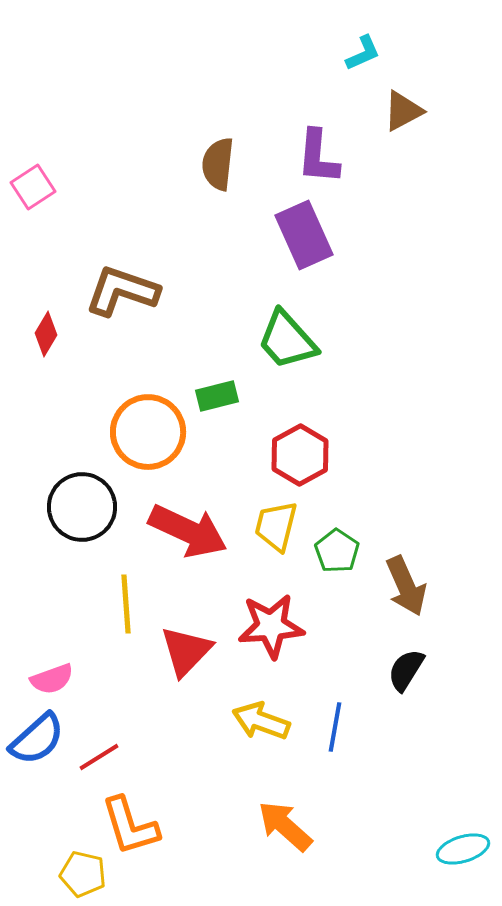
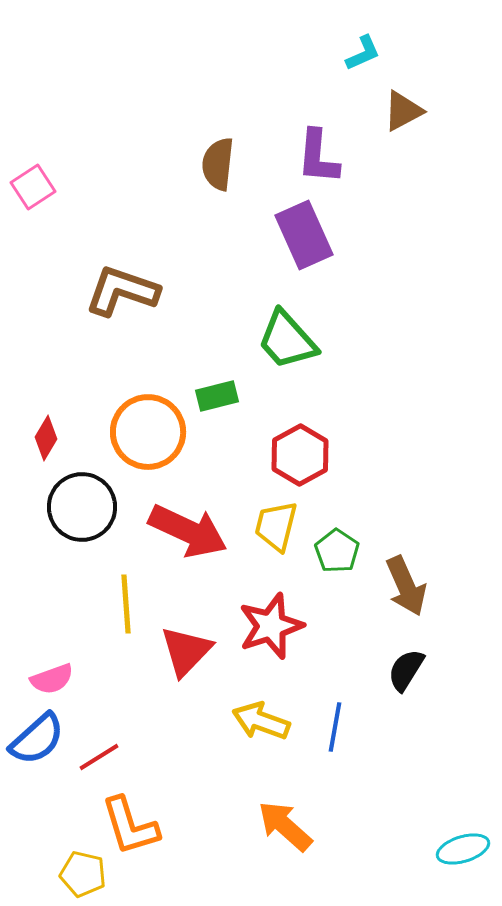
red diamond: moved 104 px down
red star: rotated 14 degrees counterclockwise
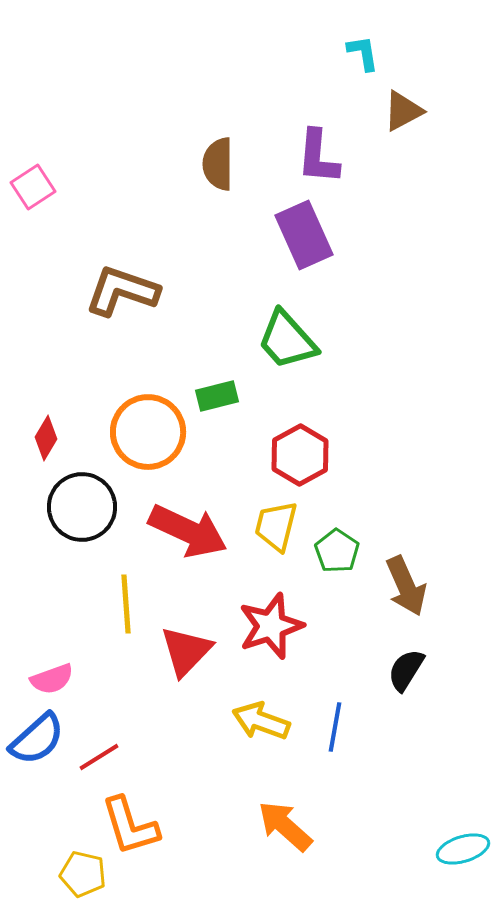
cyan L-shape: rotated 75 degrees counterclockwise
brown semicircle: rotated 6 degrees counterclockwise
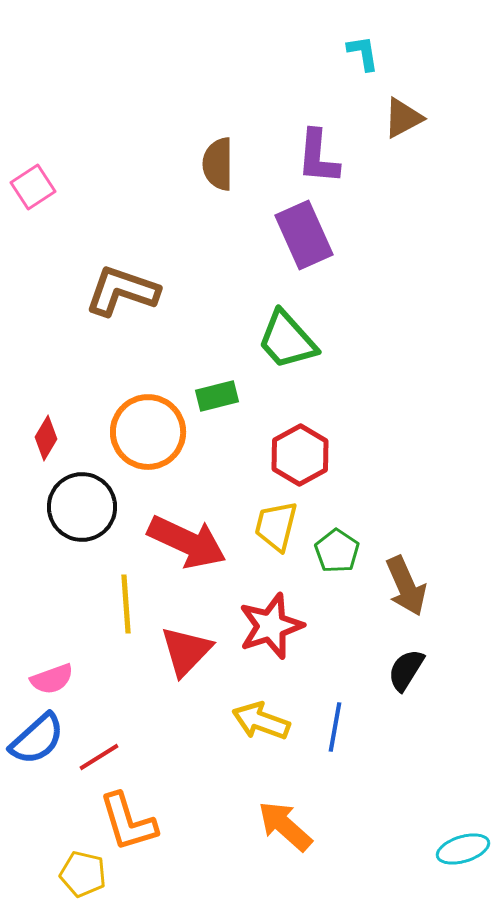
brown triangle: moved 7 px down
red arrow: moved 1 px left, 11 px down
orange L-shape: moved 2 px left, 4 px up
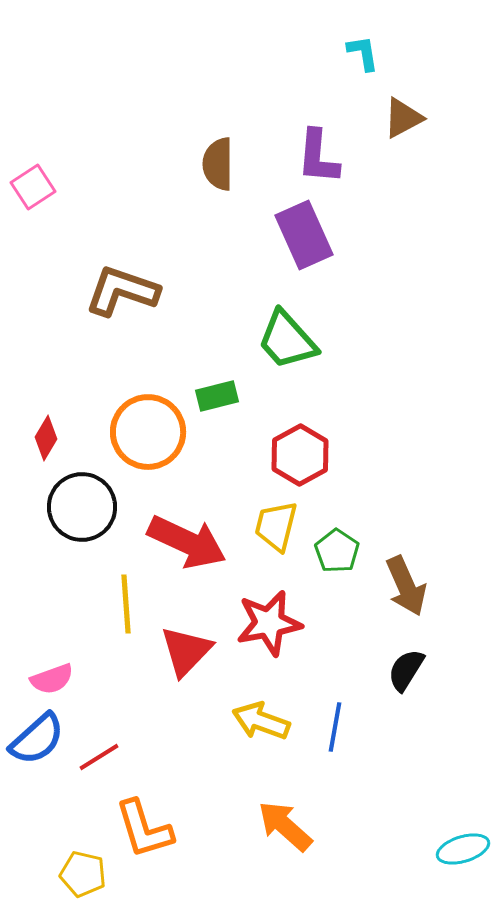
red star: moved 2 px left, 3 px up; rotated 8 degrees clockwise
orange L-shape: moved 16 px right, 7 px down
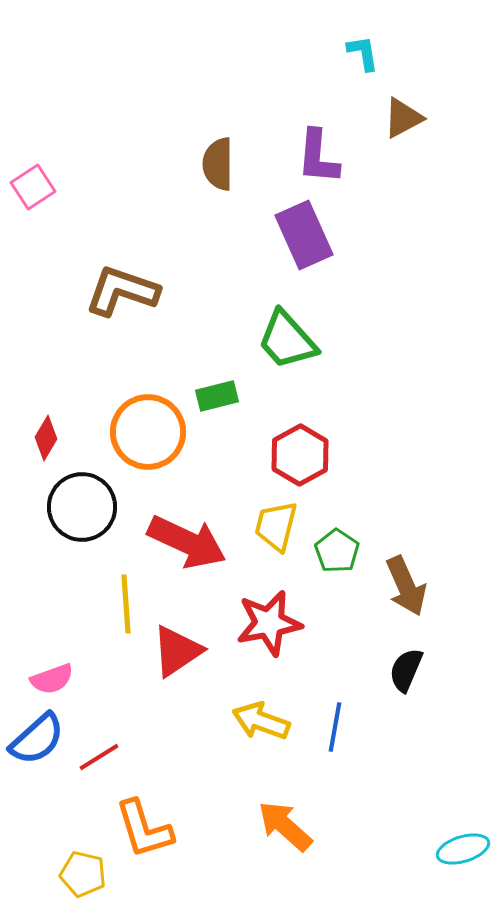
red triangle: moved 9 px left; rotated 12 degrees clockwise
black semicircle: rotated 9 degrees counterclockwise
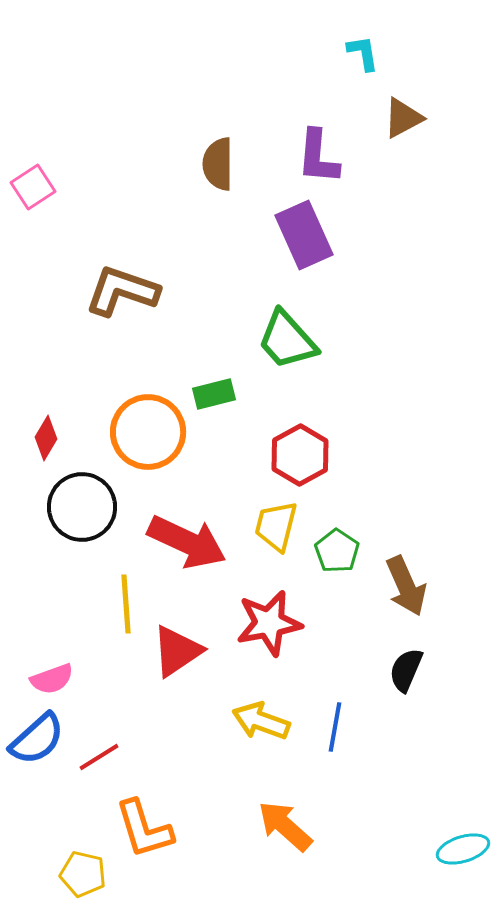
green rectangle: moved 3 px left, 2 px up
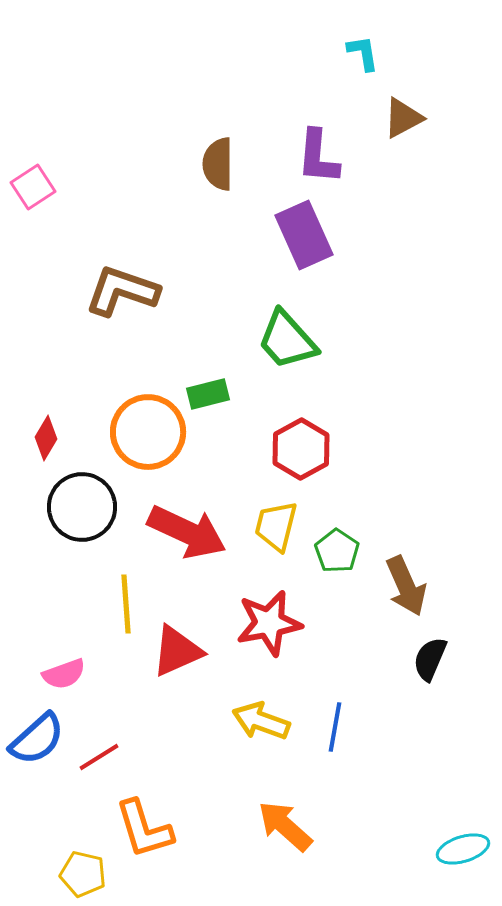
green rectangle: moved 6 px left
red hexagon: moved 1 px right, 6 px up
red arrow: moved 10 px up
red triangle: rotated 10 degrees clockwise
black semicircle: moved 24 px right, 11 px up
pink semicircle: moved 12 px right, 5 px up
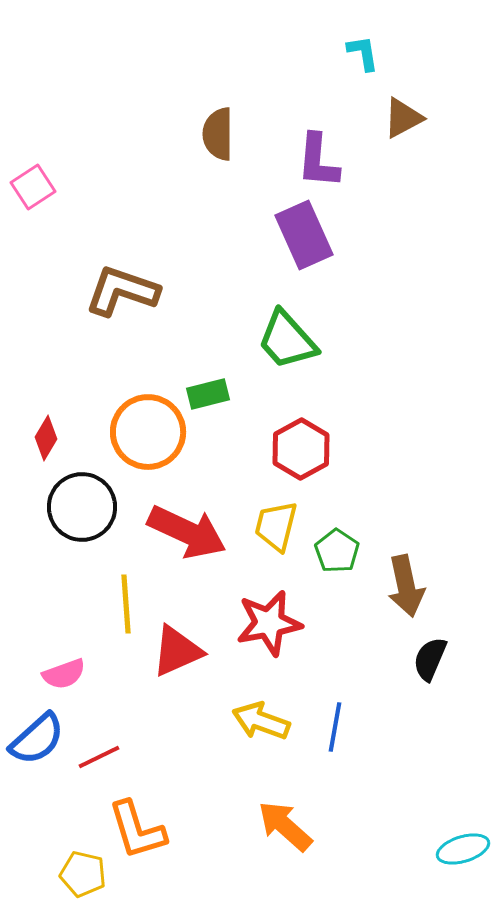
purple L-shape: moved 4 px down
brown semicircle: moved 30 px up
brown arrow: rotated 12 degrees clockwise
red line: rotated 6 degrees clockwise
orange L-shape: moved 7 px left, 1 px down
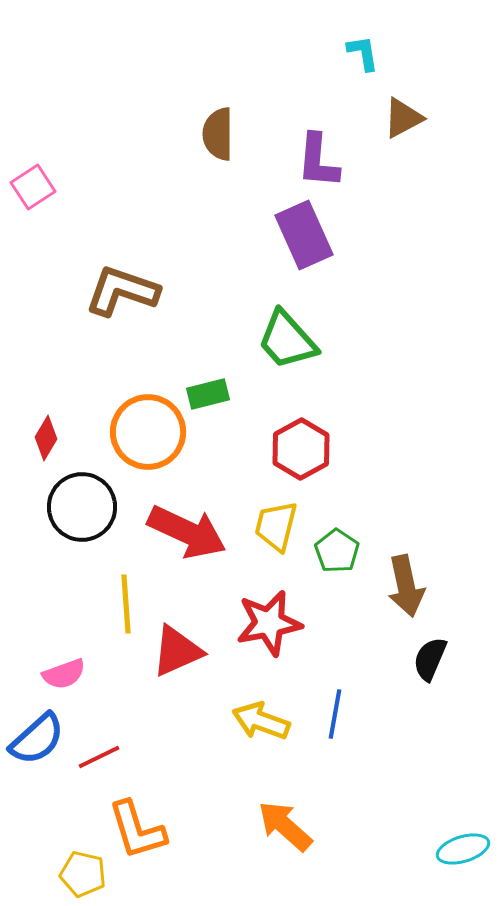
blue line: moved 13 px up
